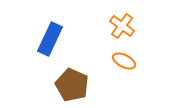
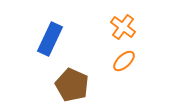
orange cross: moved 1 px right, 1 px down
orange ellipse: rotated 70 degrees counterclockwise
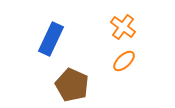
blue rectangle: moved 1 px right
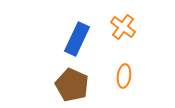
blue rectangle: moved 26 px right
orange ellipse: moved 15 px down; rotated 40 degrees counterclockwise
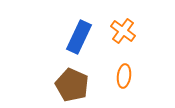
orange cross: moved 4 px down
blue rectangle: moved 2 px right, 2 px up
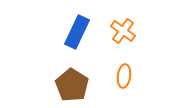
blue rectangle: moved 2 px left, 5 px up
brown pentagon: rotated 8 degrees clockwise
